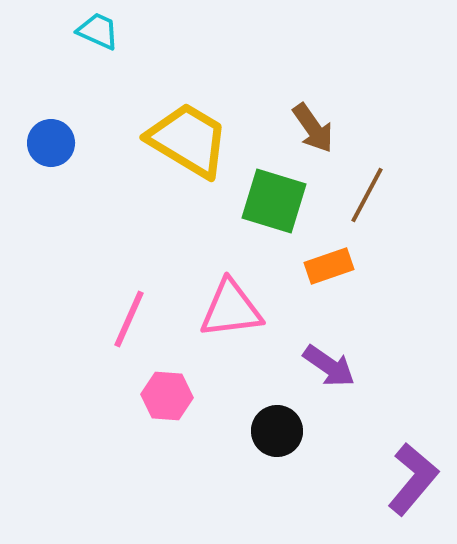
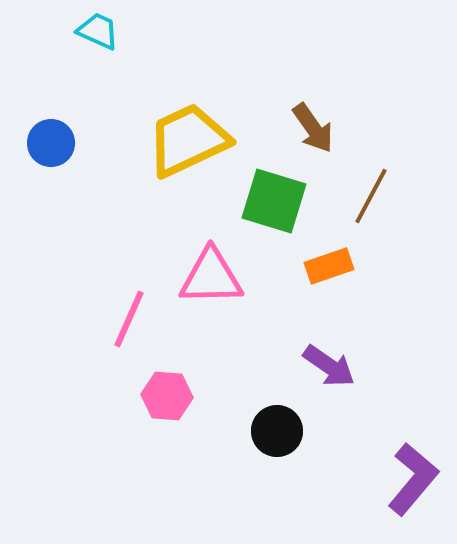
yellow trapezoid: rotated 56 degrees counterclockwise
brown line: moved 4 px right, 1 px down
pink triangle: moved 20 px left, 32 px up; rotated 6 degrees clockwise
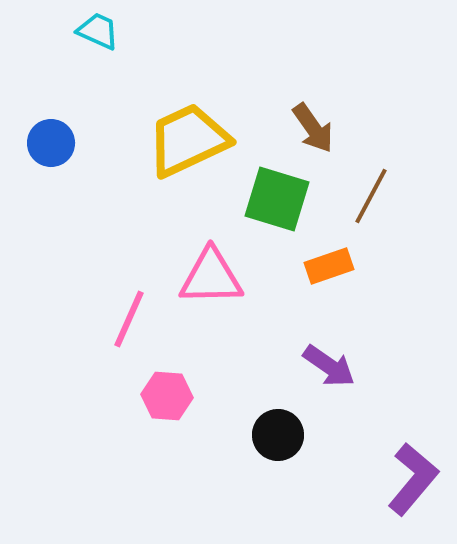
green square: moved 3 px right, 2 px up
black circle: moved 1 px right, 4 px down
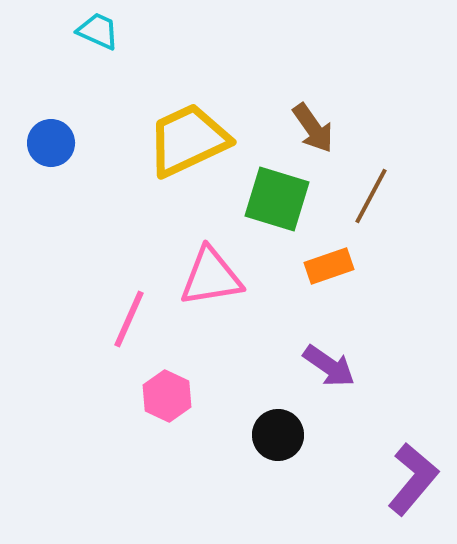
pink triangle: rotated 8 degrees counterclockwise
pink hexagon: rotated 21 degrees clockwise
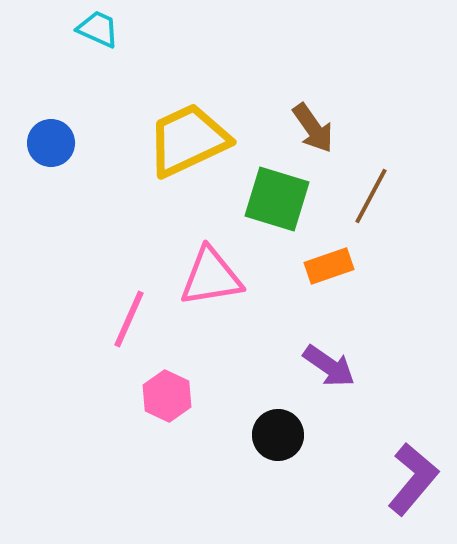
cyan trapezoid: moved 2 px up
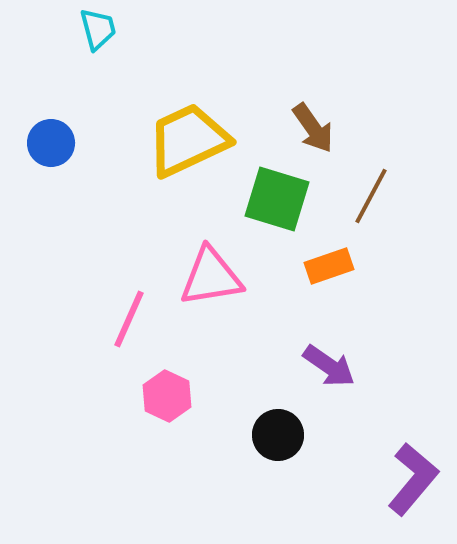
cyan trapezoid: rotated 51 degrees clockwise
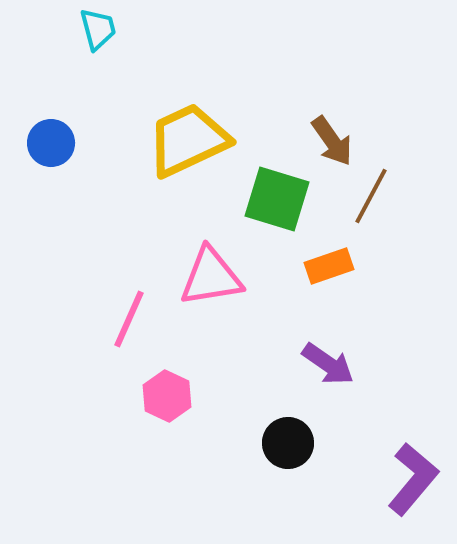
brown arrow: moved 19 px right, 13 px down
purple arrow: moved 1 px left, 2 px up
black circle: moved 10 px right, 8 px down
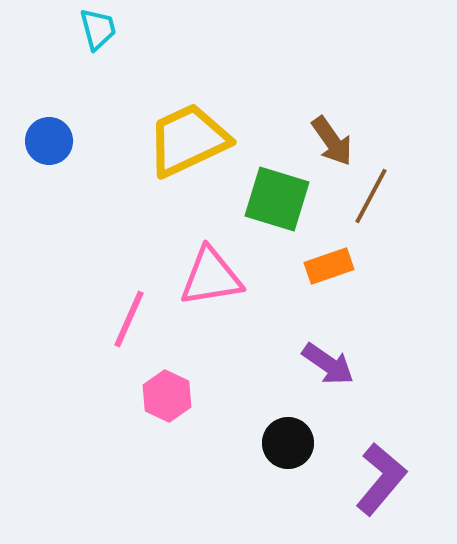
blue circle: moved 2 px left, 2 px up
purple L-shape: moved 32 px left
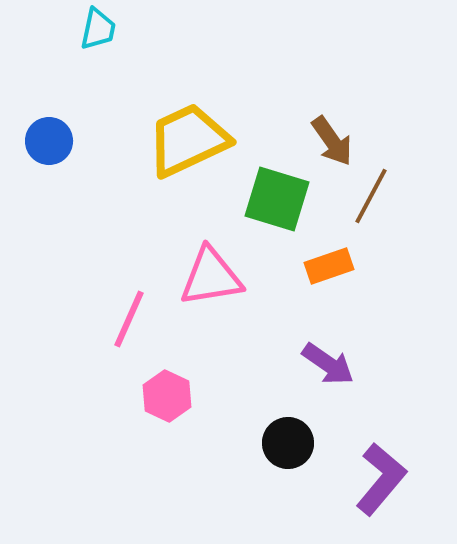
cyan trapezoid: rotated 27 degrees clockwise
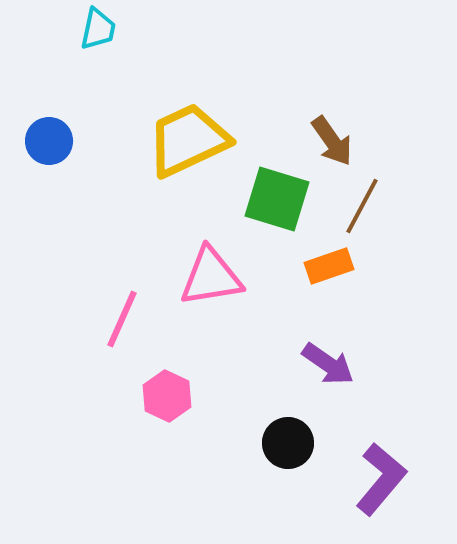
brown line: moved 9 px left, 10 px down
pink line: moved 7 px left
